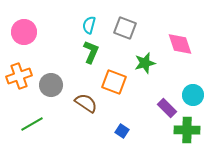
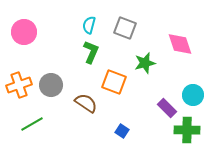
orange cross: moved 9 px down
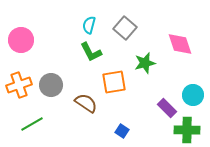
gray square: rotated 20 degrees clockwise
pink circle: moved 3 px left, 8 px down
green L-shape: rotated 130 degrees clockwise
orange square: rotated 30 degrees counterclockwise
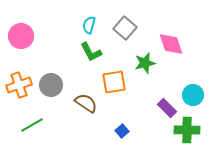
pink circle: moved 4 px up
pink diamond: moved 9 px left
green line: moved 1 px down
blue square: rotated 16 degrees clockwise
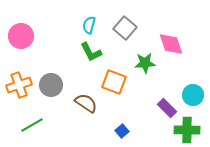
green star: rotated 10 degrees clockwise
orange square: rotated 30 degrees clockwise
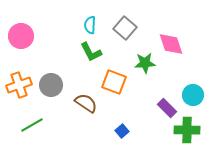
cyan semicircle: moved 1 px right; rotated 12 degrees counterclockwise
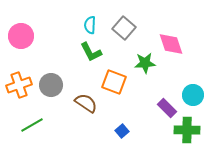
gray square: moved 1 px left
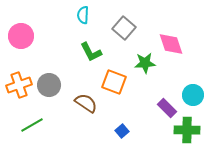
cyan semicircle: moved 7 px left, 10 px up
gray circle: moved 2 px left
